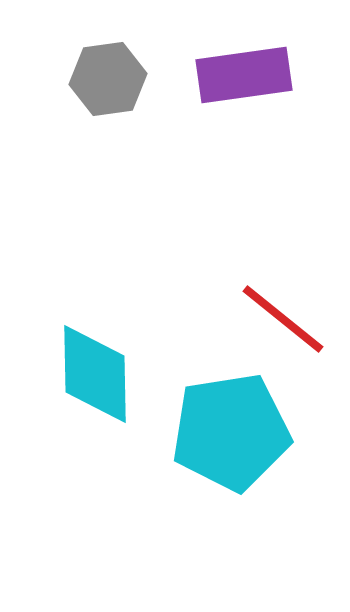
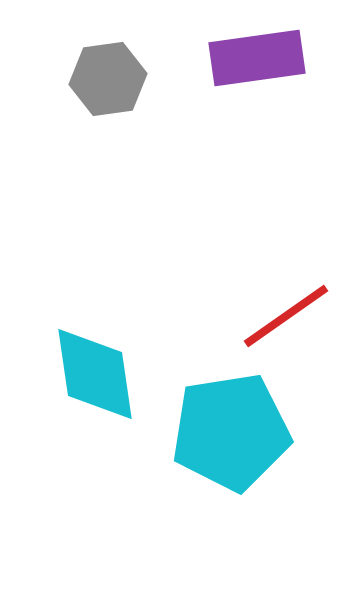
purple rectangle: moved 13 px right, 17 px up
red line: moved 3 px right, 3 px up; rotated 74 degrees counterclockwise
cyan diamond: rotated 7 degrees counterclockwise
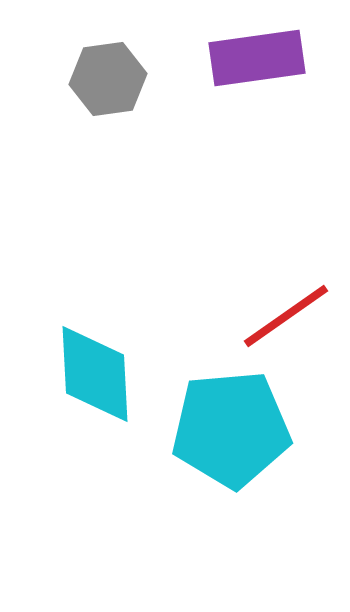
cyan diamond: rotated 5 degrees clockwise
cyan pentagon: moved 3 px up; rotated 4 degrees clockwise
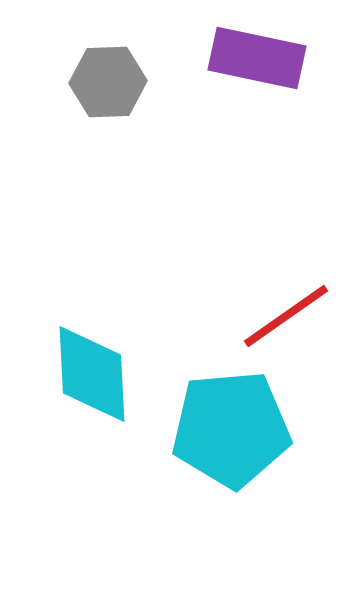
purple rectangle: rotated 20 degrees clockwise
gray hexagon: moved 3 px down; rotated 6 degrees clockwise
cyan diamond: moved 3 px left
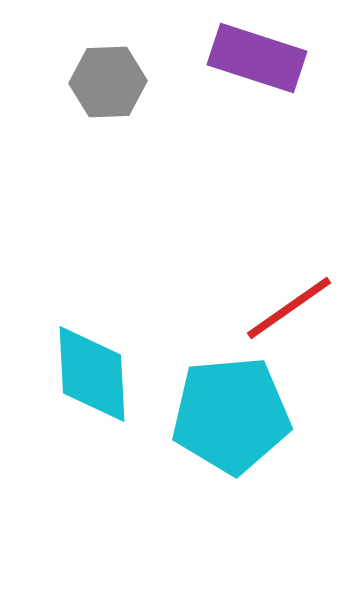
purple rectangle: rotated 6 degrees clockwise
red line: moved 3 px right, 8 px up
cyan pentagon: moved 14 px up
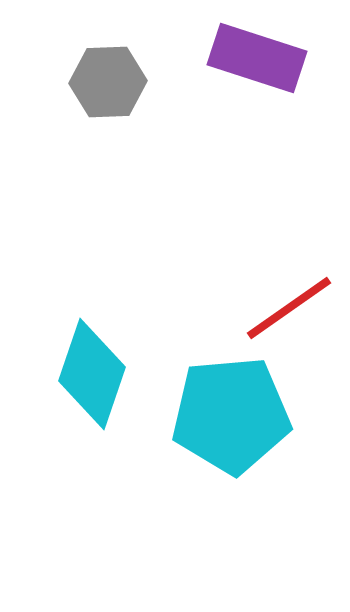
cyan diamond: rotated 22 degrees clockwise
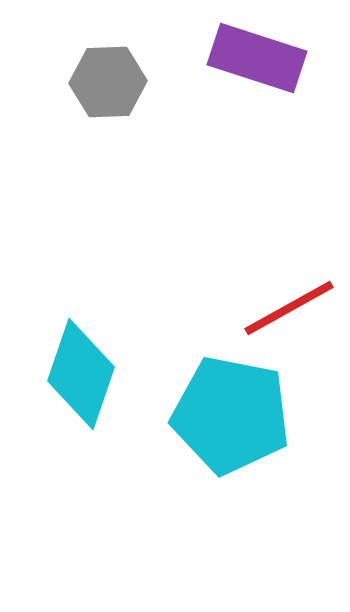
red line: rotated 6 degrees clockwise
cyan diamond: moved 11 px left
cyan pentagon: rotated 16 degrees clockwise
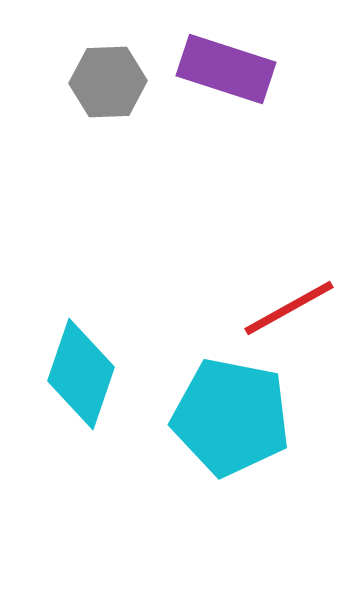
purple rectangle: moved 31 px left, 11 px down
cyan pentagon: moved 2 px down
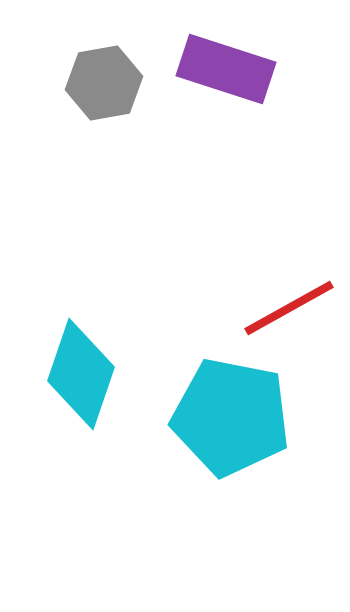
gray hexagon: moved 4 px left, 1 px down; rotated 8 degrees counterclockwise
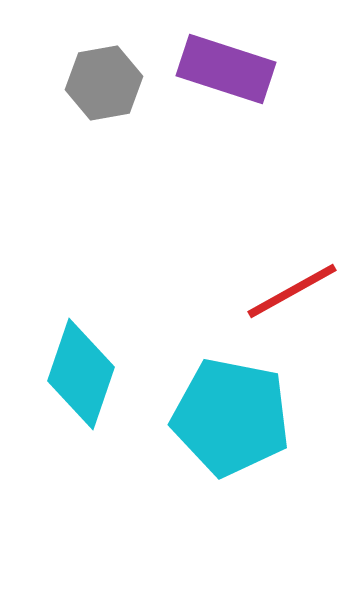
red line: moved 3 px right, 17 px up
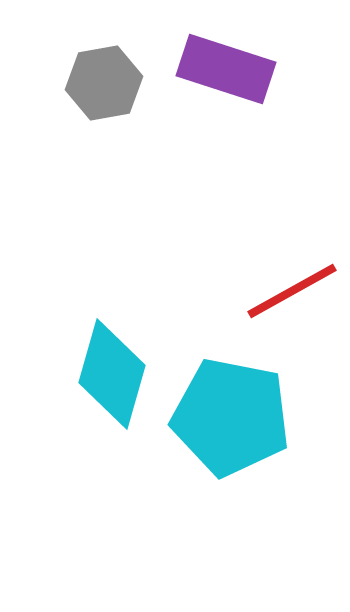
cyan diamond: moved 31 px right; rotated 3 degrees counterclockwise
